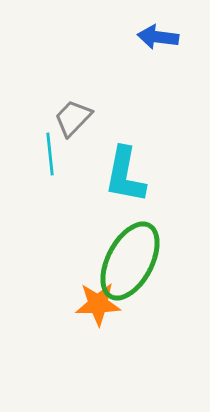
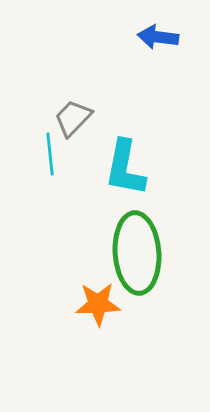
cyan L-shape: moved 7 px up
green ellipse: moved 7 px right, 8 px up; rotated 32 degrees counterclockwise
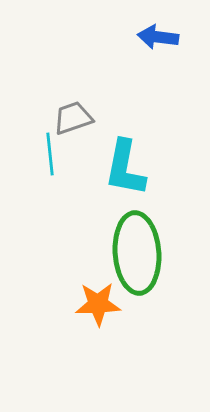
gray trapezoid: rotated 27 degrees clockwise
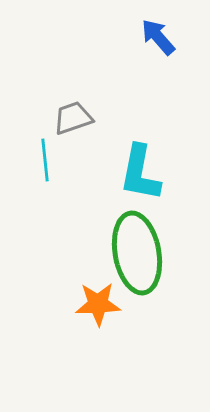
blue arrow: rotated 42 degrees clockwise
cyan line: moved 5 px left, 6 px down
cyan L-shape: moved 15 px right, 5 px down
green ellipse: rotated 6 degrees counterclockwise
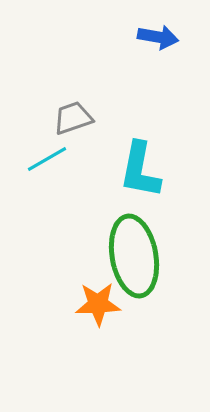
blue arrow: rotated 141 degrees clockwise
cyan line: moved 2 px right, 1 px up; rotated 66 degrees clockwise
cyan L-shape: moved 3 px up
green ellipse: moved 3 px left, 3 px down
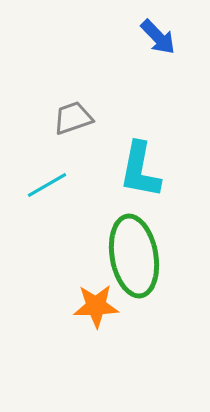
blue arrow: rotated 36 degrees clockwise
cyan line: moved 26 px down
orange star: moved 2 px left, 2 px down
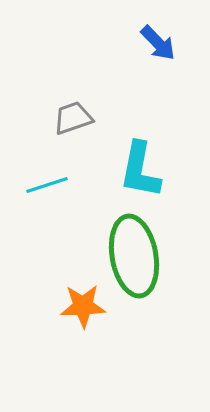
blue arrow: moved 6 px down
cyan line: rotated 12 degrees clockwise
orange star: moved 13 px left
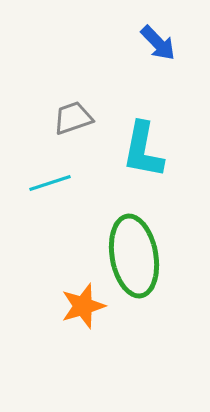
cyan L-shape: moved 3 px right, 20 px up
cyan line: moved 3 px right, 2 px up
orange star: rotated 15 degrees counterclockwise
